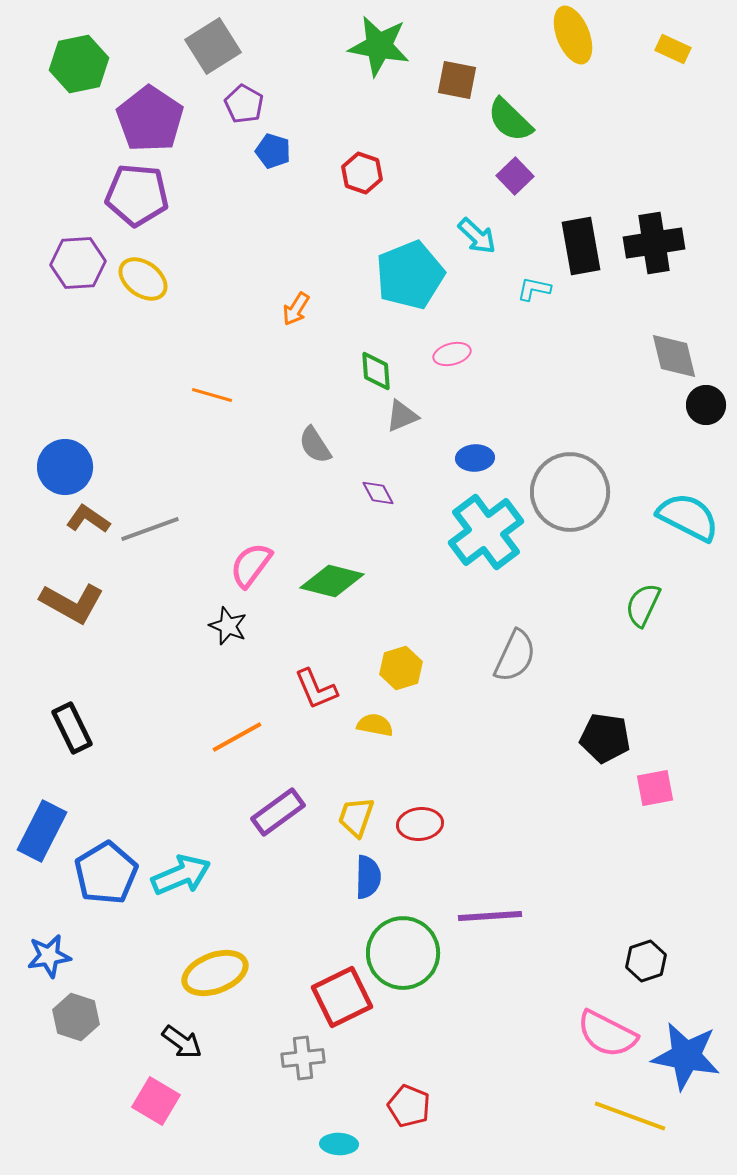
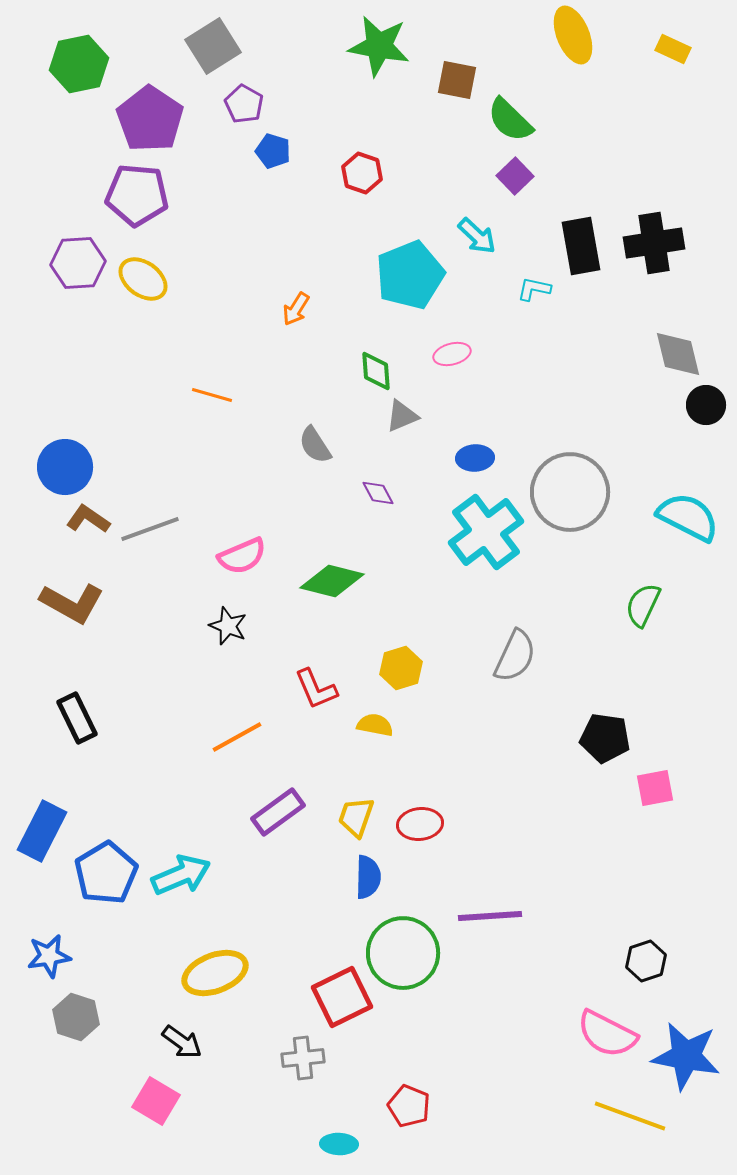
gray diamond at (674, 356): moved 4 px right, 2 px up
pink semicircle at (251, 565): moved 9 px left, 9 px up; rotated 150 degrees counterclockwise
black rectangle at (72, 728): moved 5 px right, 10 px up
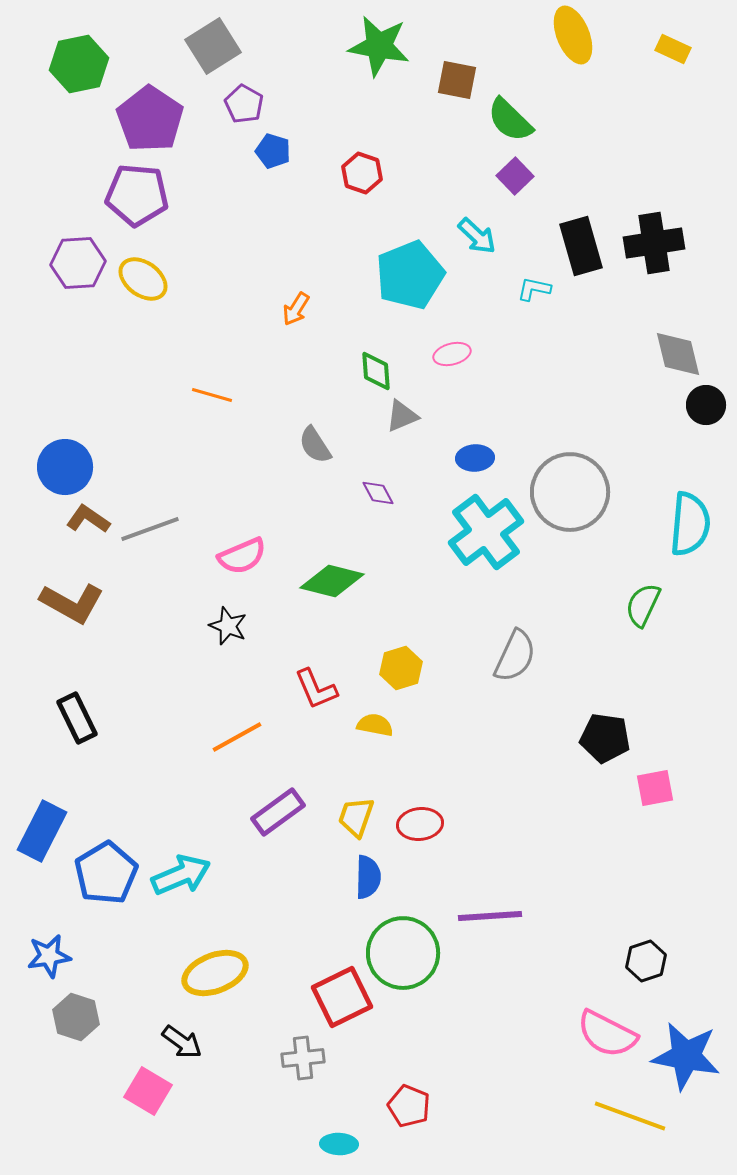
black rectangle at (581, 246): rotated 6 degrees counterclockwise
cyan semicircle at (688, 517): moved 2 px right, 7 px down; rotated 68 degrees clockwise
pink square at (156, 1101): moved 8 px left, 10 px up
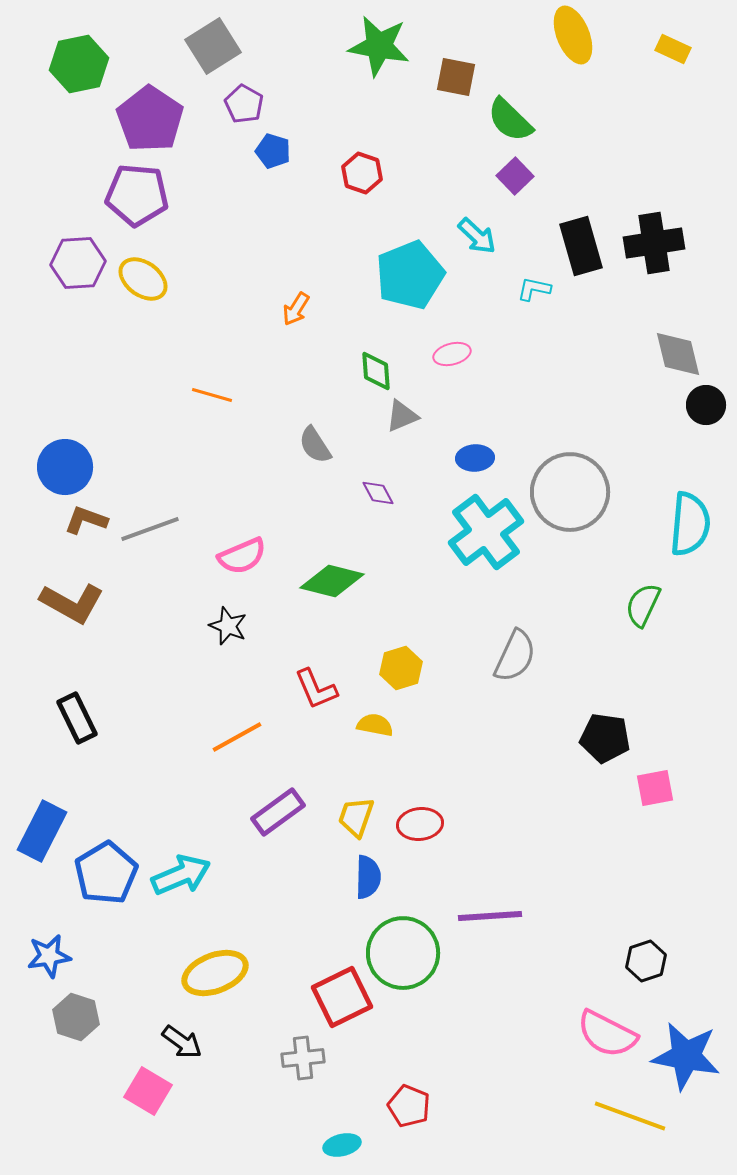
brown square at (457, 80): moved 1 px left, 3 px up
brown L-shape at (88, 519): moved 2 px left, 1 px down; rotated 15 degrees counterclockwise
cyan ellipse at (339, 1144): moved 3 px right, 1 px down; rotated 15 degrees counterclockwise
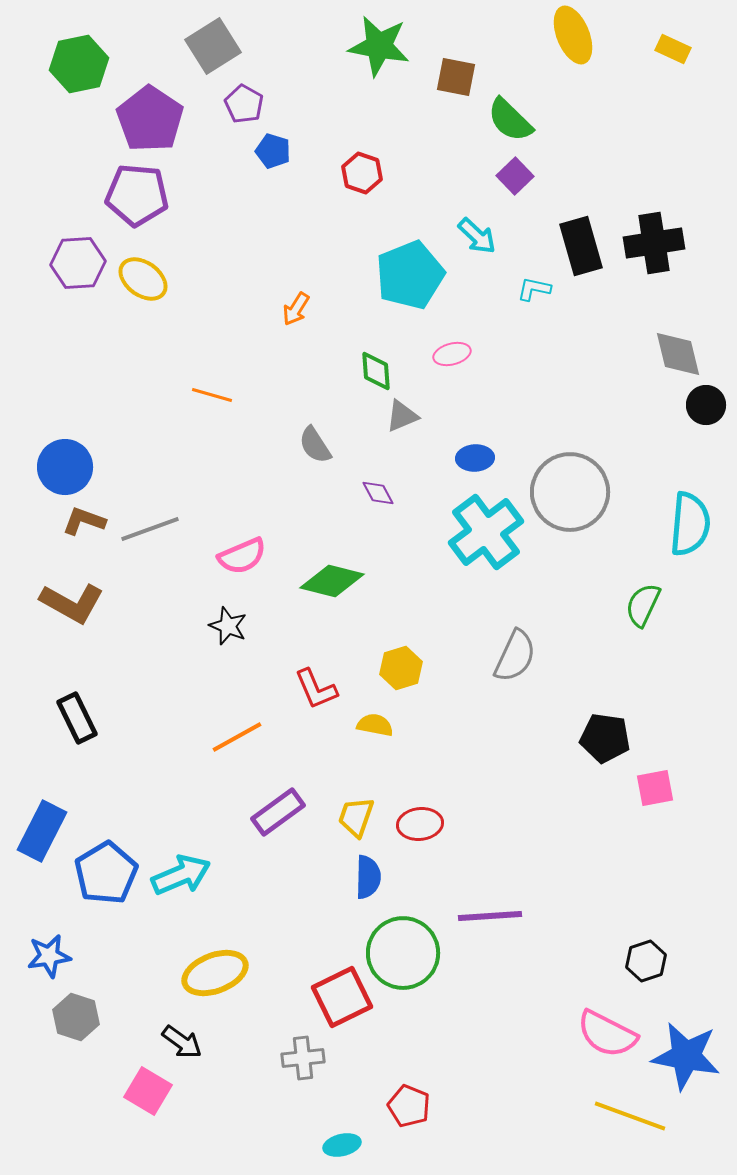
brown L-shape at (86, 520): moved 2 px left, 1 px down
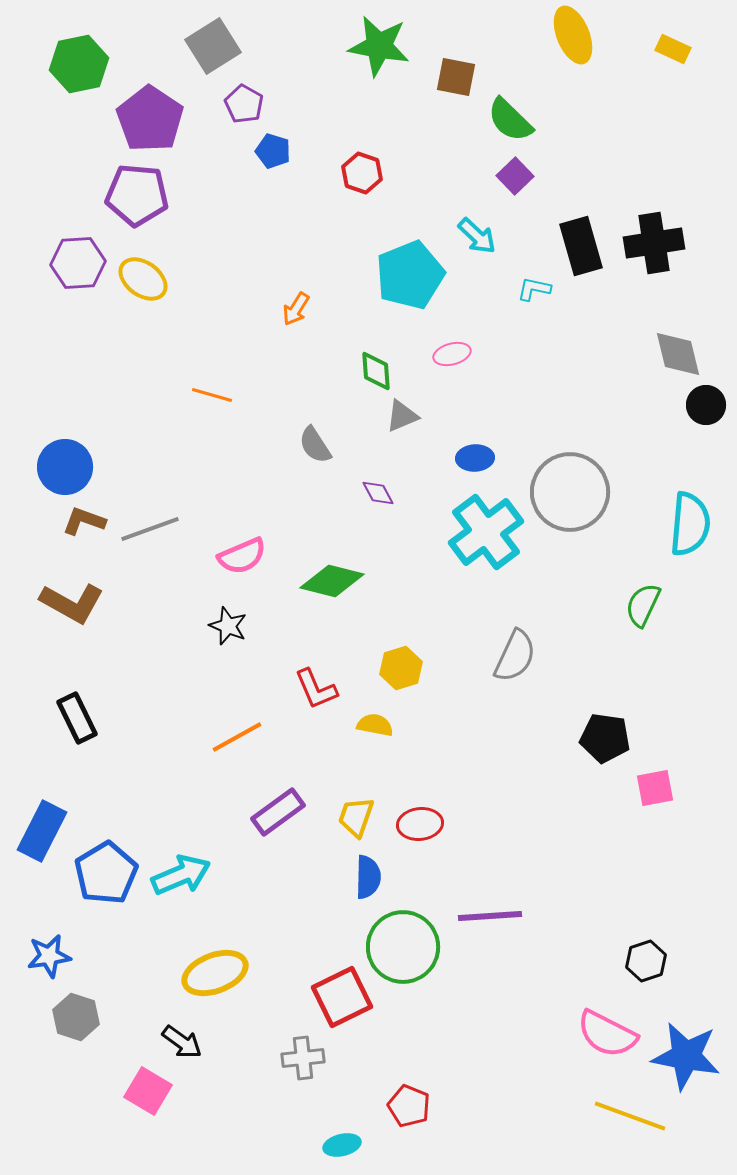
green circle at (403, 953): moved 6 px up
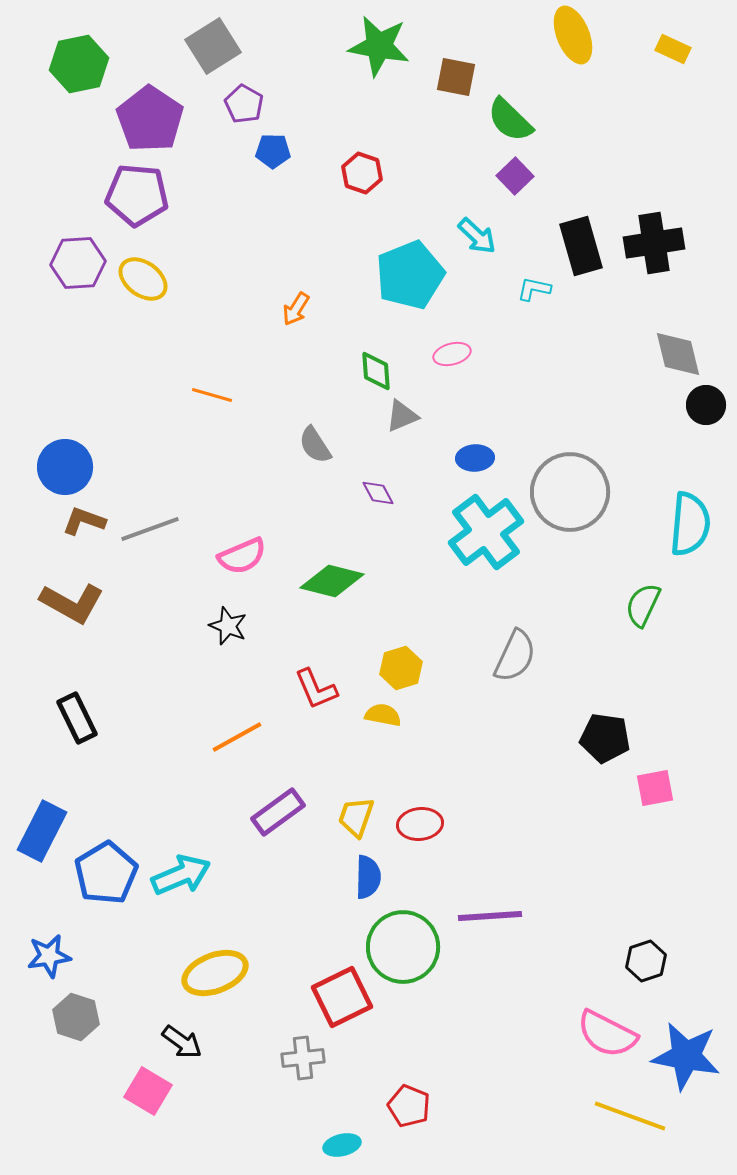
blue pentagon at (273, 151): rotated 16 degrees counterclockwise
yellow semicircle at (375, 725): moved 8 px right, 10 px up
